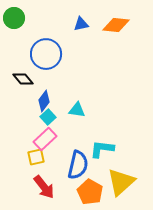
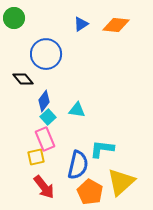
blue triangle: rotated 21 degrees counterclockwise
pink rectangle: rotated 70 degrees counterclockwise
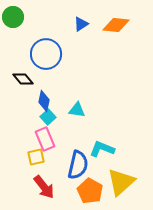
green circle: moved 1 px left, 1 px up
blue diamond: rotated 25 degrees counterclockwise
cyan L-shape: rotated 15 degrees clockwise
orange pentagon: moved 1 px up
